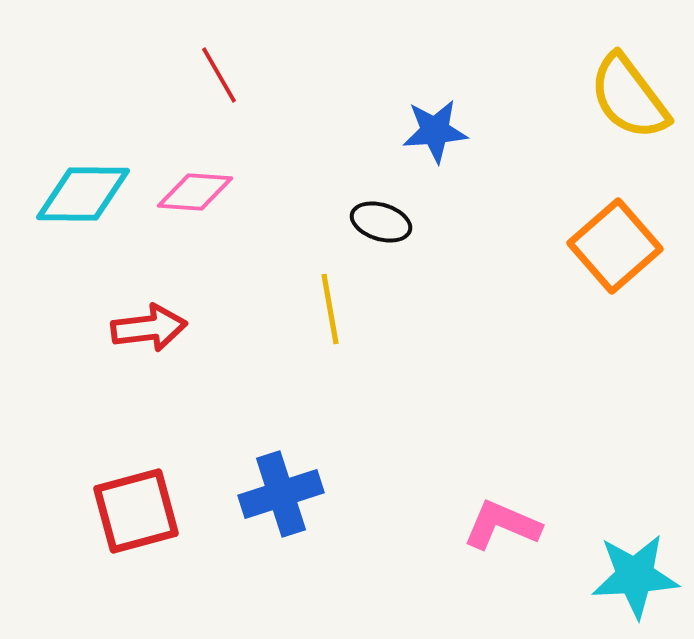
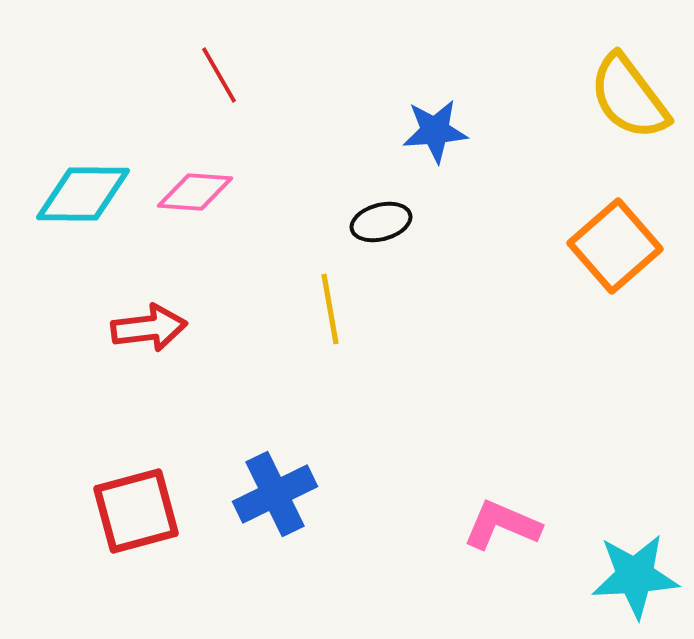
black ellipse: rotated 32 degrees counterclockwise
blue cross: moved 6 px left; rotated 8 degrees counterclockwise
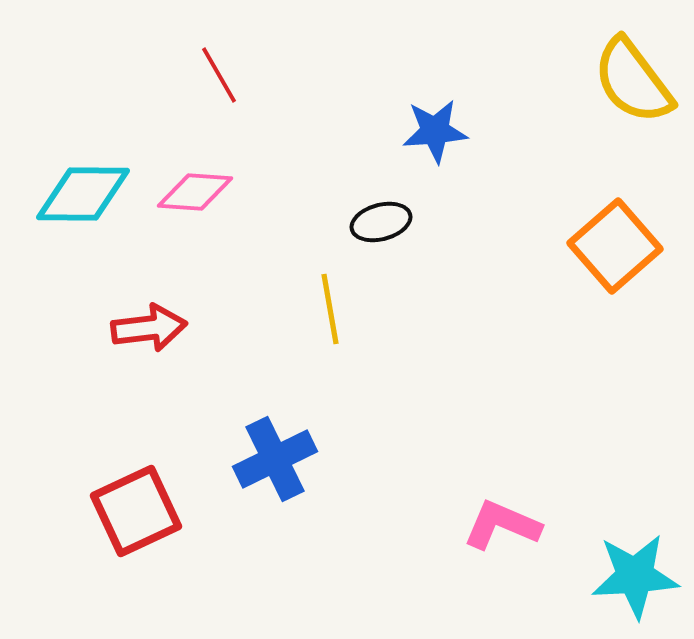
yellow semicircle: moved 4 px right, 16 px up
blue cross: moved 35 px up
red square: rotated 10 degrees counterclockwise
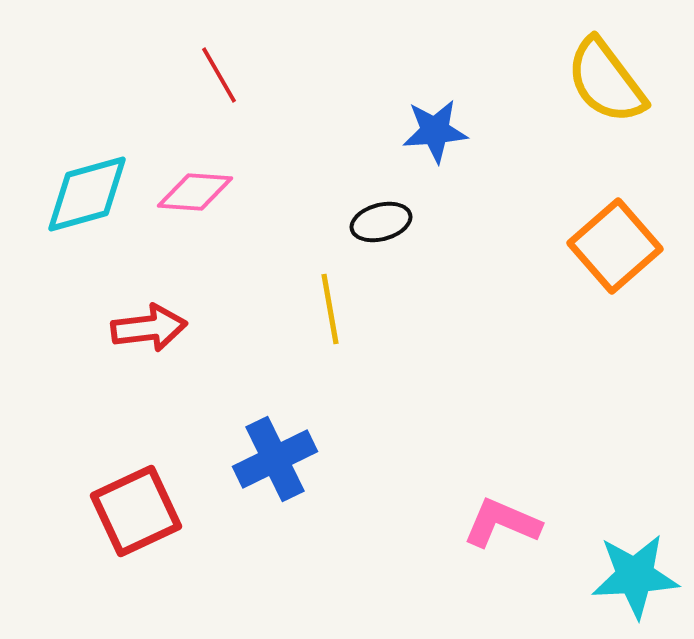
yellow semicircle: moved 27 px left
cyan diamond: moved 4 px right; rotated 16 degrees counterclockwise
pink L-shape: moved 2 px up
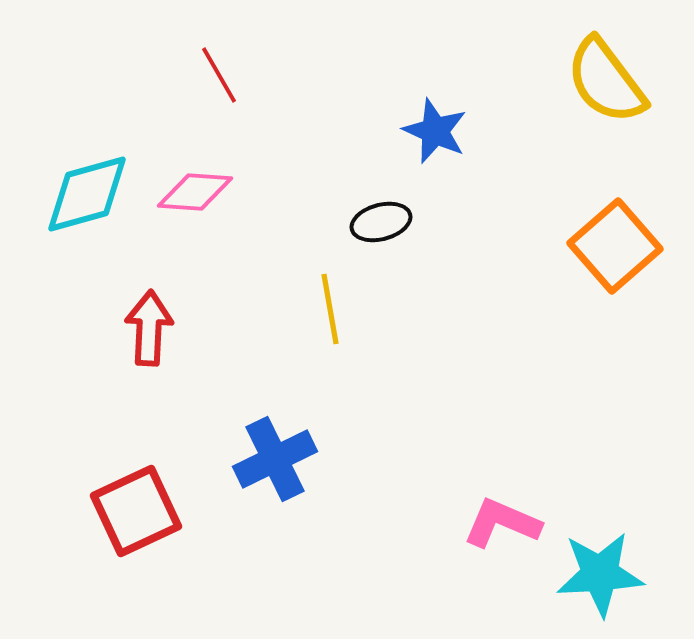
blue star: rotated 28 degrees clockwise
red arrow: rotated 80 degrees counterclockwise
cyan star: moved 35 px left, 2 px up
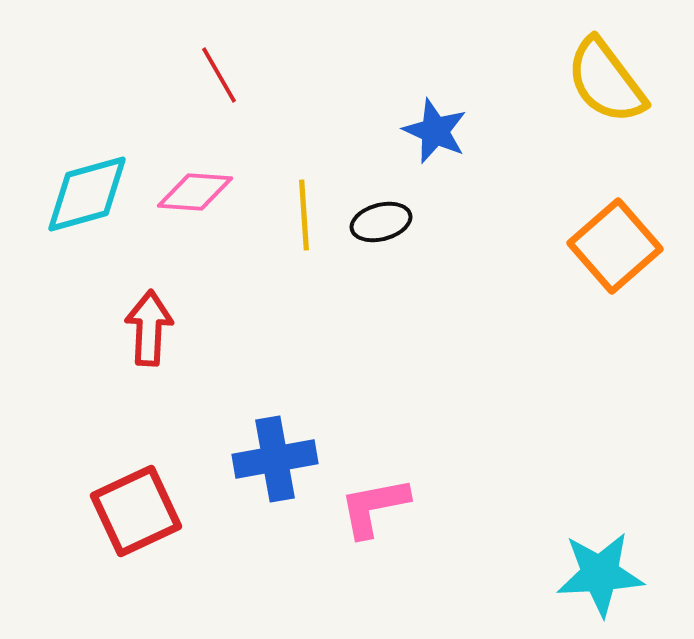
yellow line: moved 26 px left, 94 px up; rotated 6 degrees clockwise
blue cross: rotated 16 degrees clockwise
pink L-shape: moved 128 px left, 16 px up; rotated 34 degrees counterclockwise
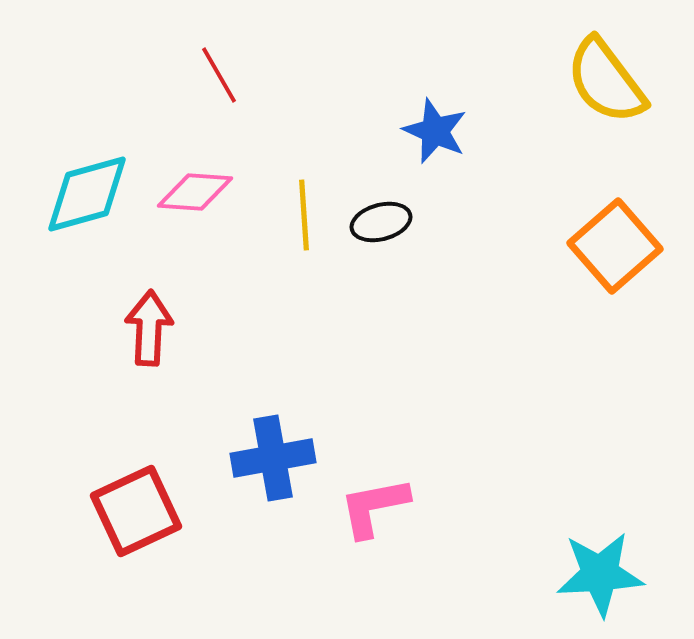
blue cross: moved 2 px left, 1 px up
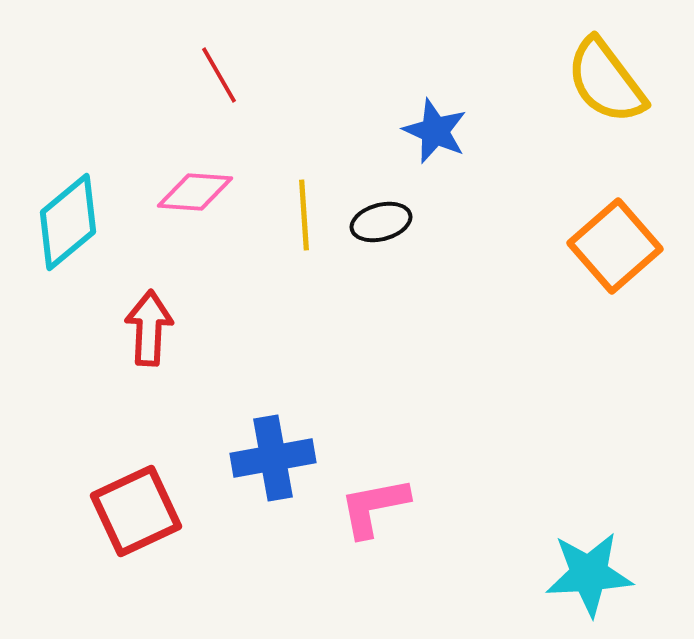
cyan diamond: moved 19 px left, 28 px down; rotated 24 degrees counterclockwise
cyan star: moved 11 px left
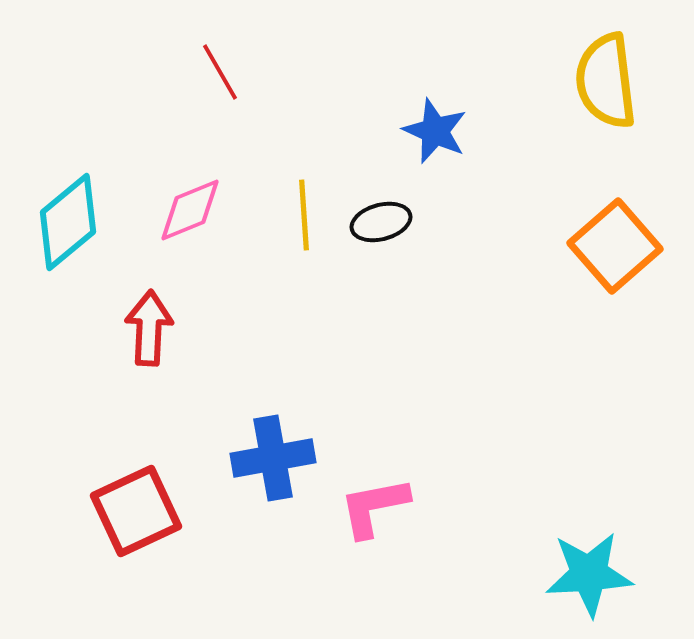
red line: moved 1 px right, 3 px up
yellow semicircle: rotated 30 degrees clockwise
pink diamond: moved 5 px left, 18 px down; rotated 26 degrees counterclockwise
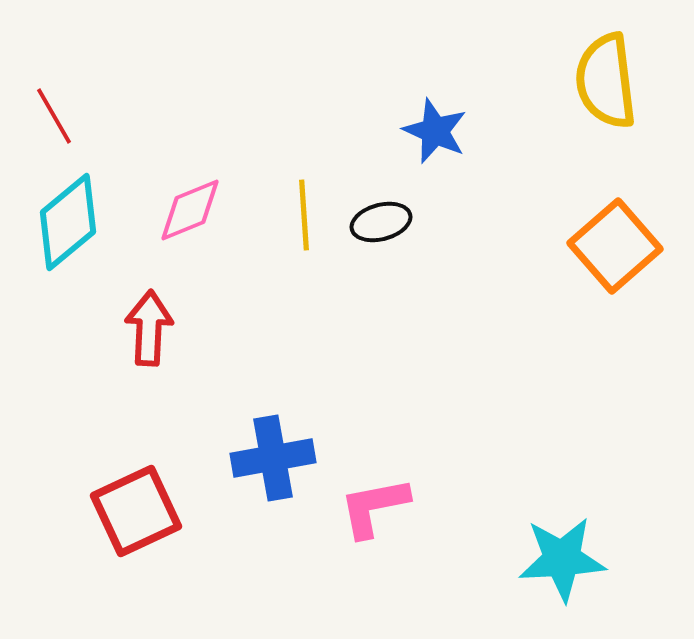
red line: moved 166 px left, 44 px down
cyan star: moved 27 px left, 15 px up
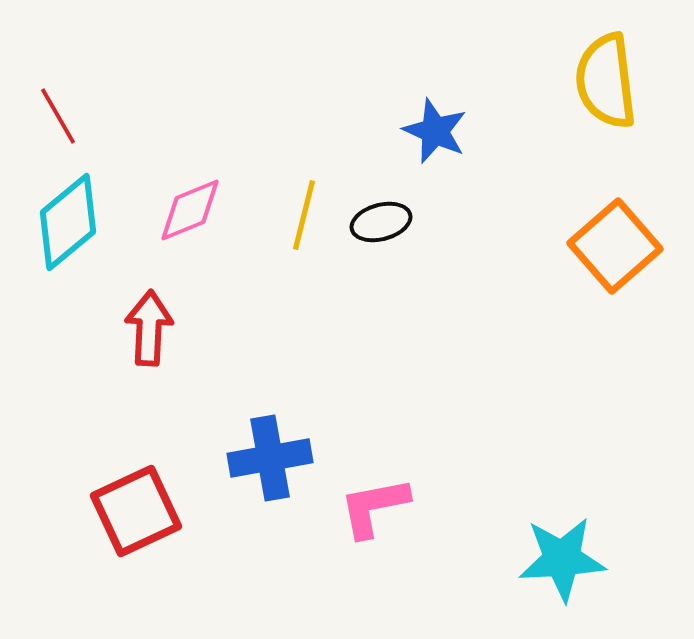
red line: moved 4 px right
yellow line: rotated 18 degrees clockwise
blue cross: moved 3 px left
